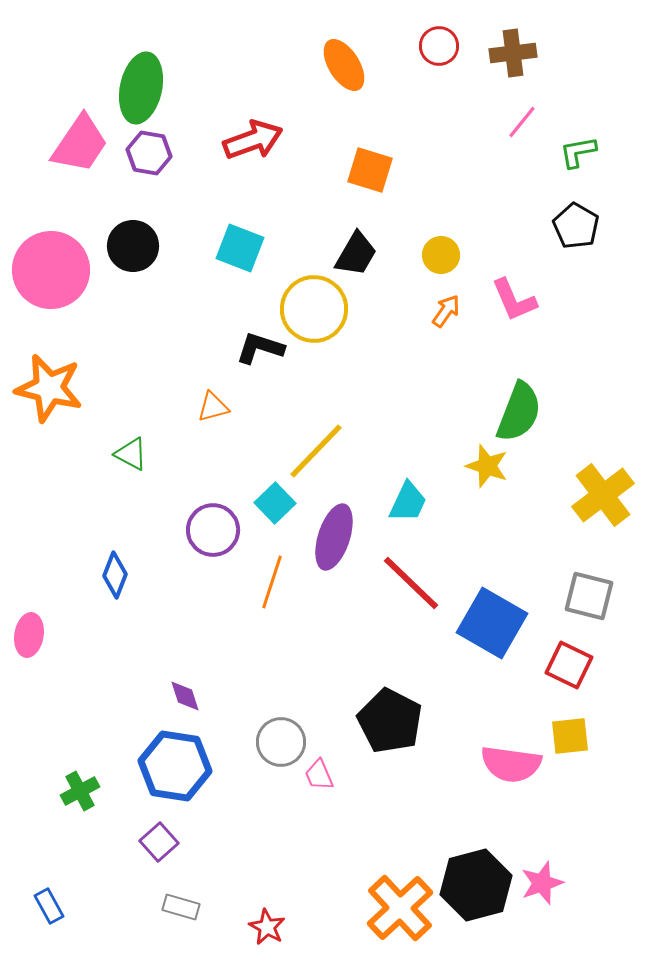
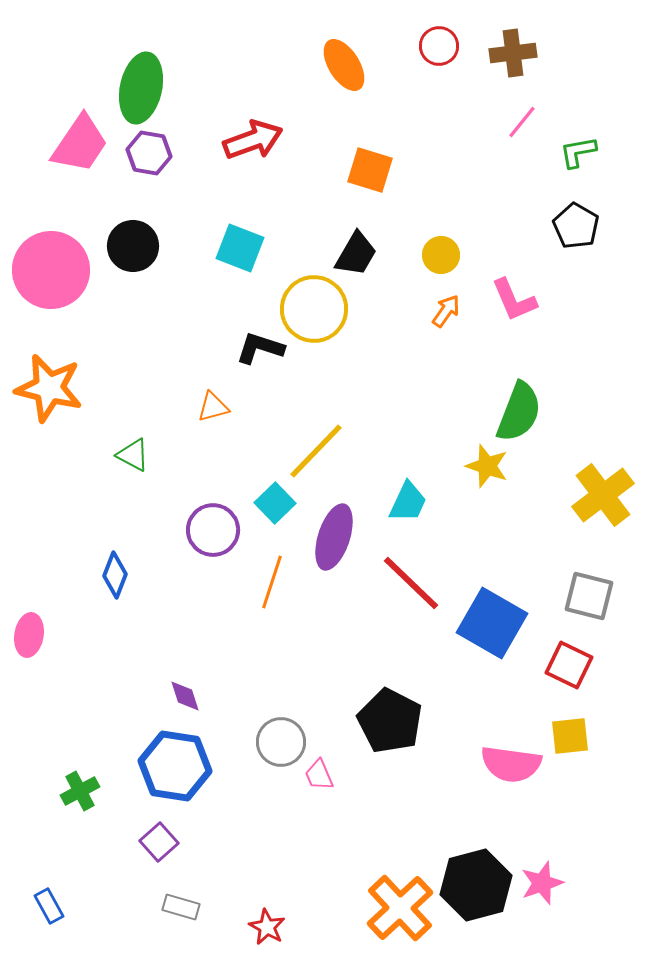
green triangle at (131, 454): moved 2 px right, 1 px down
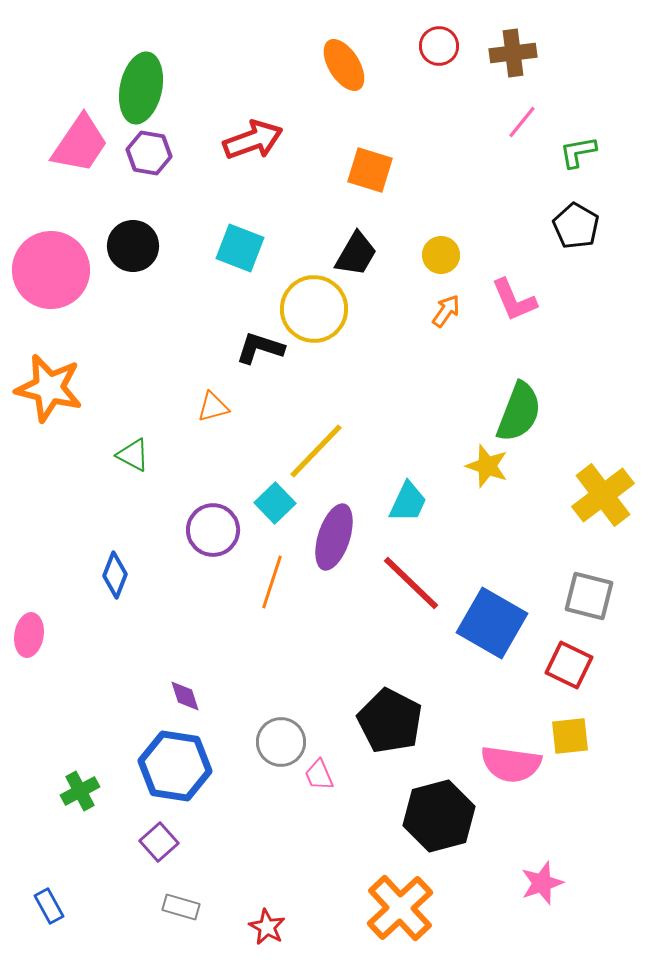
black hexagon at (476, 885): moved 37 px left, 69 px up
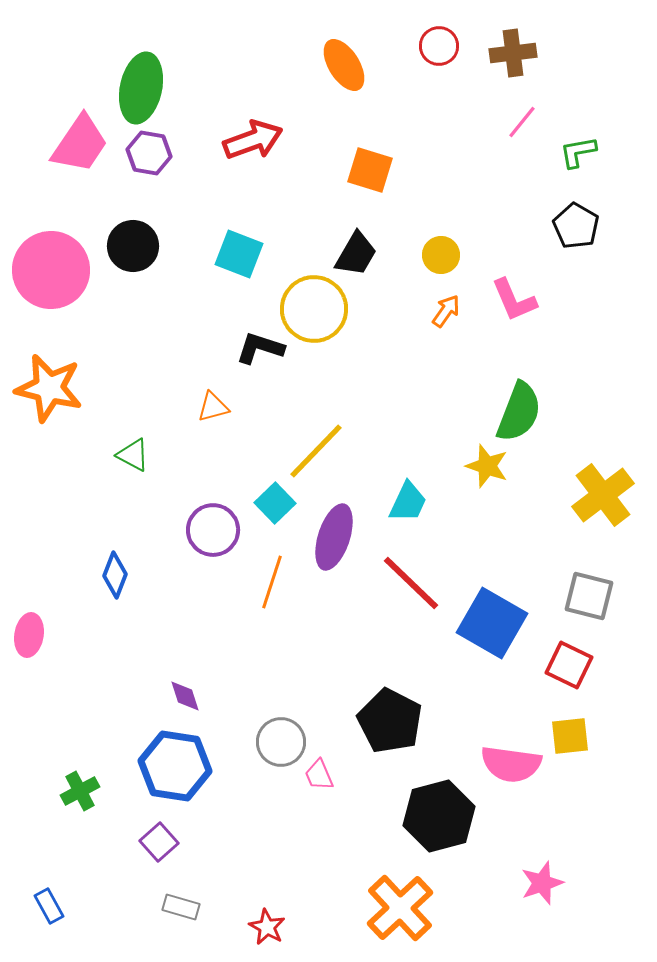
cyan square at (240, 248): moved 1 px left, 6 px down
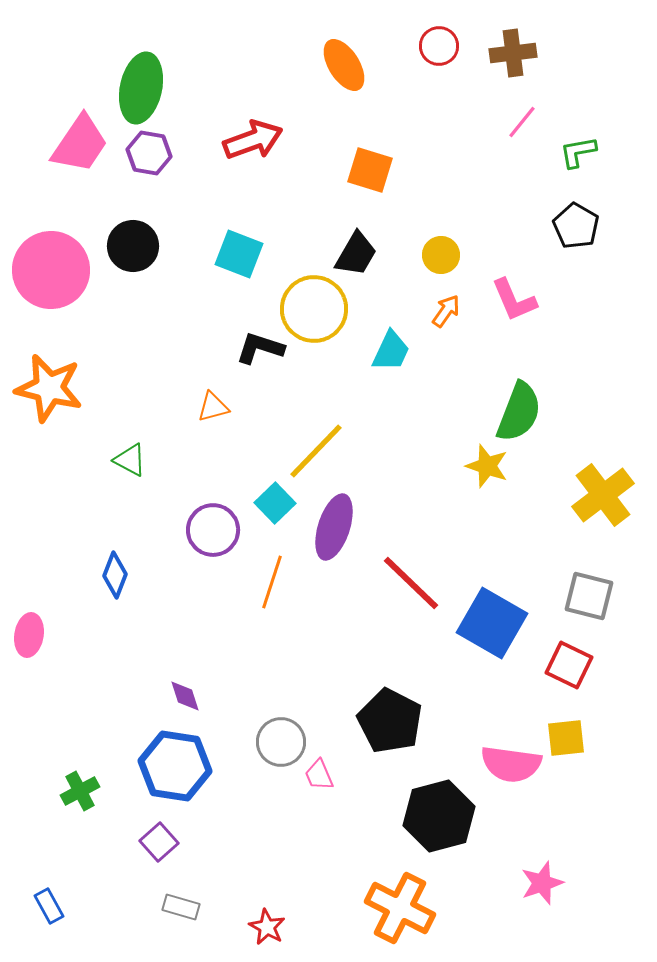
green triangle at (133, 455): moved 3 px left, 5 px down
cyan trapezoid at (408, 502): moved 17 px left, 151 px up
purple ellipse at (334, 537): moved 10 px up
yellow square at (570, 736): moved 4 px left, 2 px down
orange cross at (400, 908): rotated 20 degrees counterclockwise
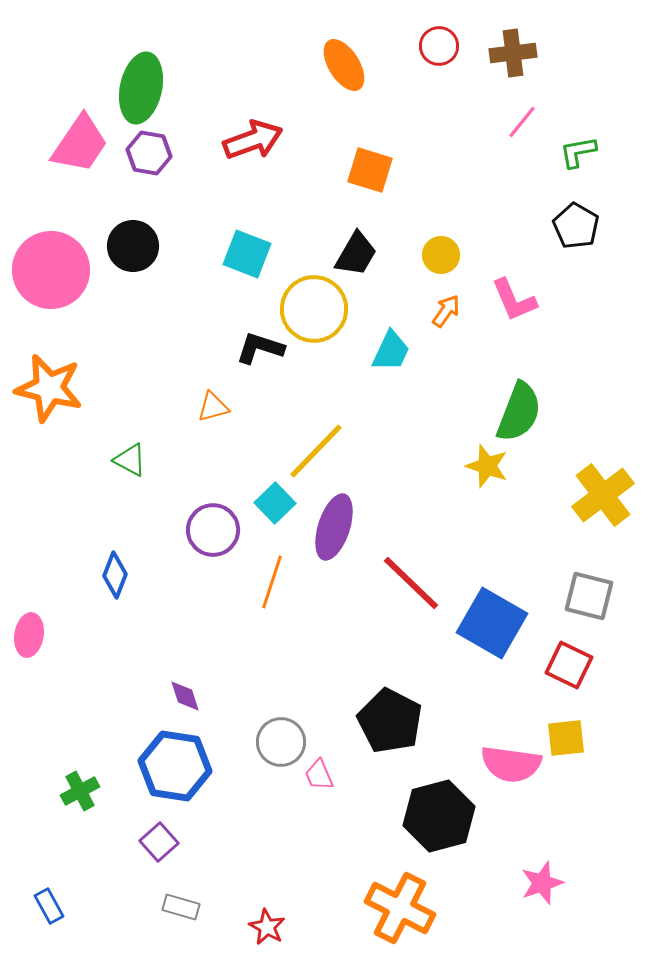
cyan square at (239, 254): moved 8 px right
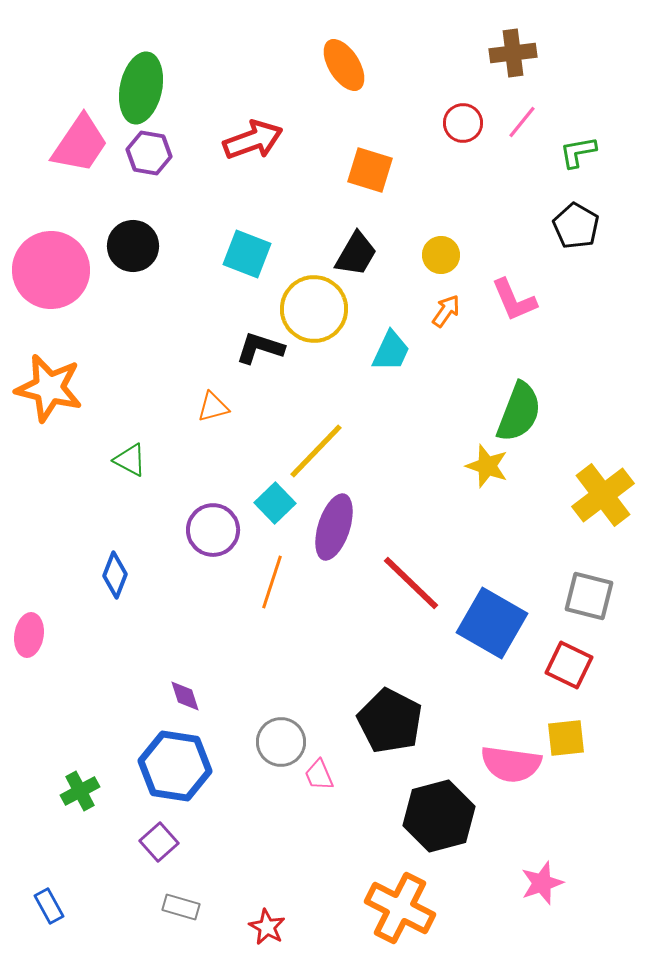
red circle at (439, 46): moved 24 px right, 77 px down
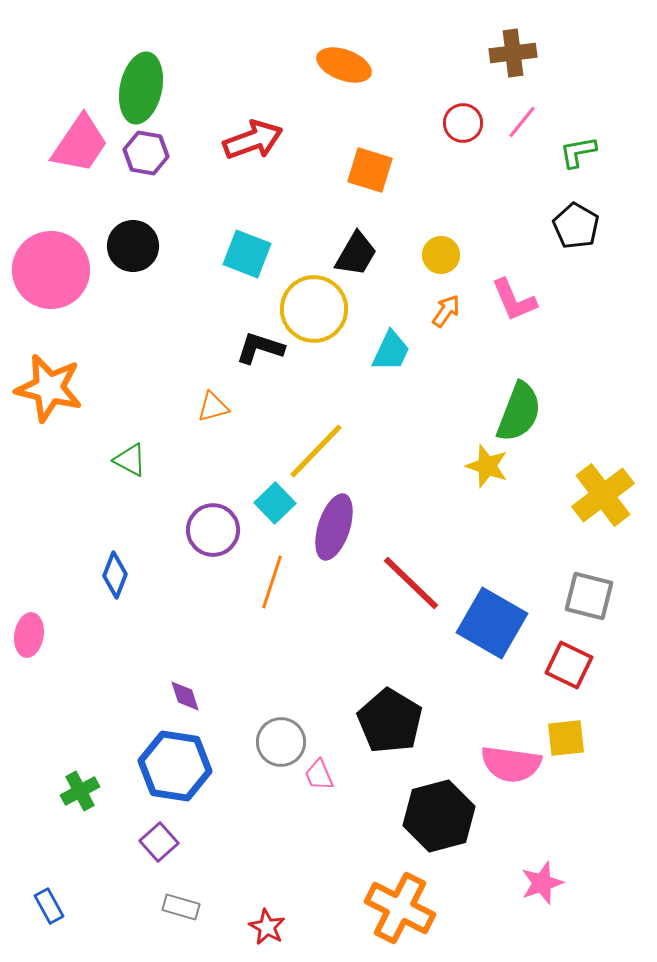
orange ellipse at (344, 65): rotated 38 degrees counterclockwise
purple hexagon at (149, 153): moved 3 px left
black pentagon at (390, 721): rotated 4 degrees clockwise
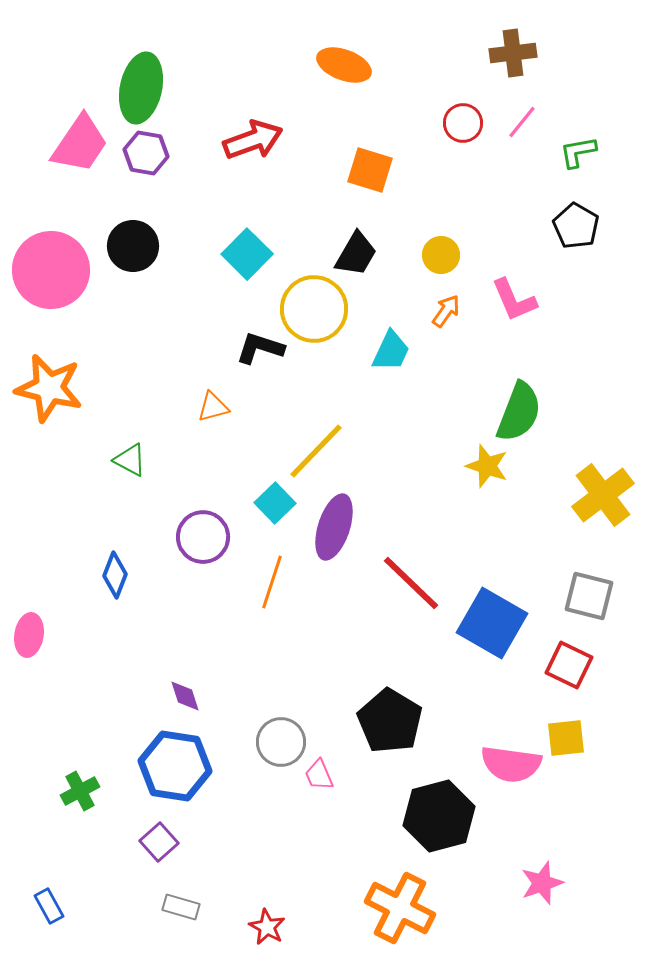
cyan square at (247, 254): rotated 24 degrees clockwise
purple circle at (213, 530): moved 10 px left, 7 px down
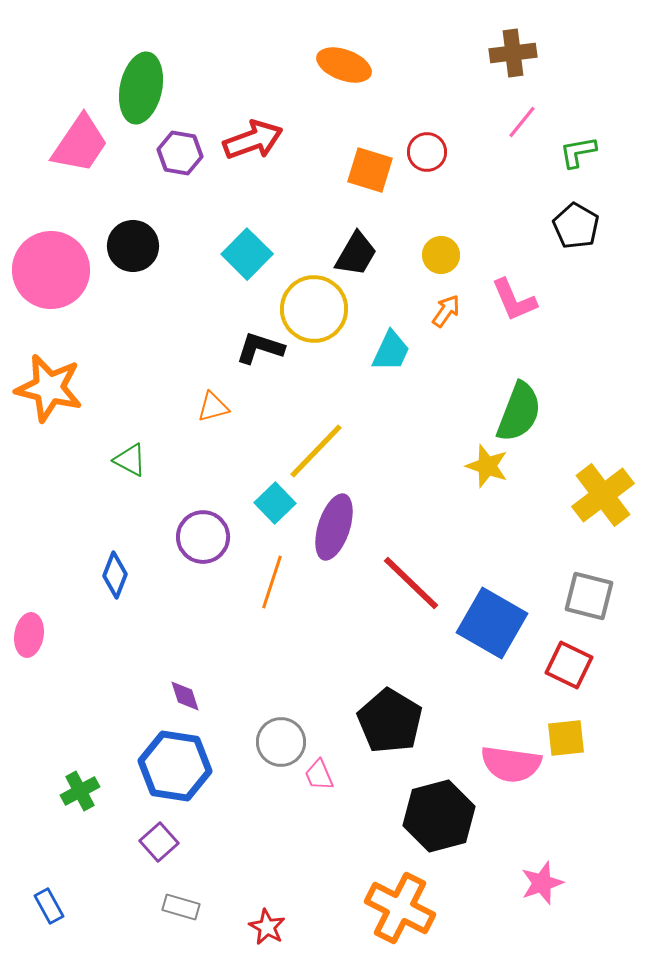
red circle at (463, 123): moved 36 px left, 29 px down
purple hexagon at (146, 153): moved 34 px right
